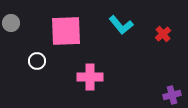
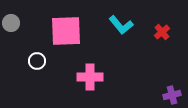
red cross: moved 1 px left, 2 px up
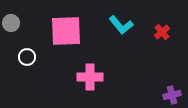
white circle: moved 10 px left, 4 px up
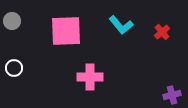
gray circle: moved 1 px right, 2 px up
white circle: moved 13 px left, 11 px down
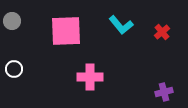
white circle: moved 1 px down
purple cross: moved 8 px left, 3 px up
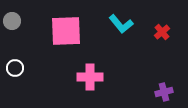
cyan L-shape: moved 1 px up
white circle: moved 1 px right, 1 px up
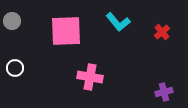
cyan L-shape: moved 3 px left, 2 px up
pink cross: rotated 10 degrees clockwise
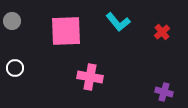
purple cross: rotated 30 degrees clockwise
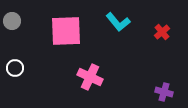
pink cross: rotated 15 degrees clockwise
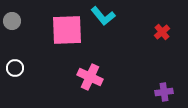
cyan L-shape: moved 15 px left, 6 px up
pink square: moved 1 px right, 1 px up
purple cross: rotated 24 degrees counterclockwise
